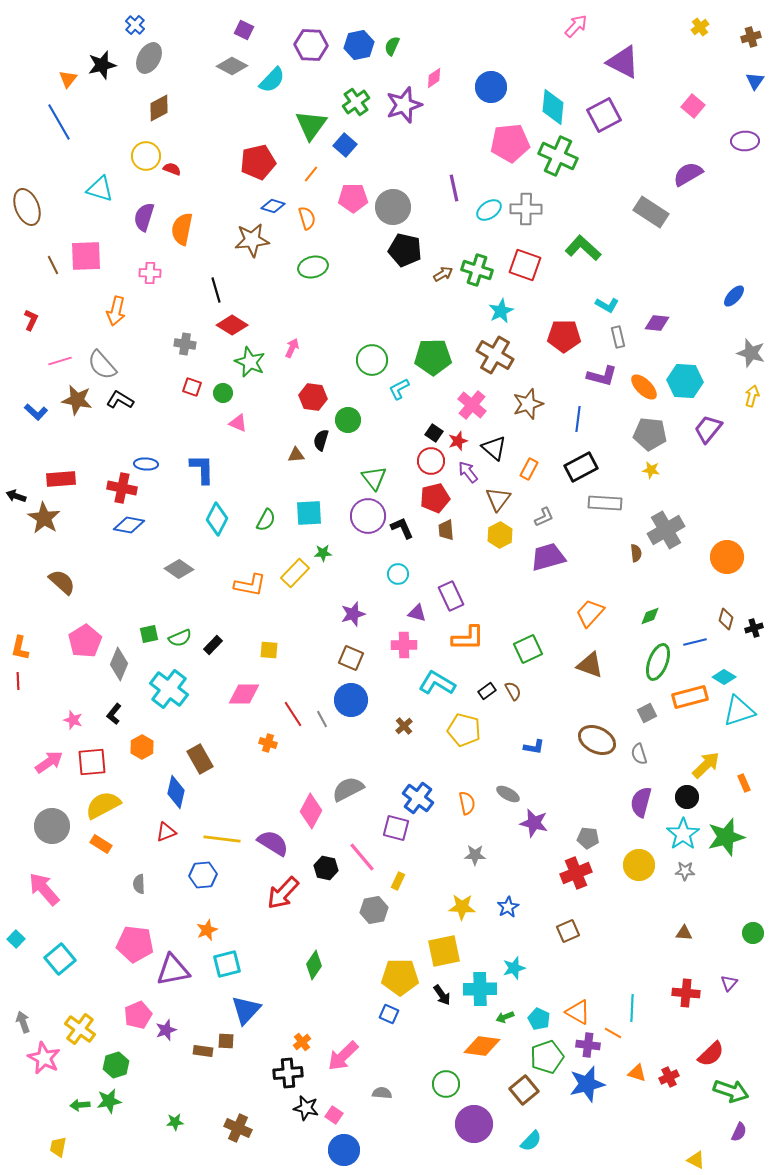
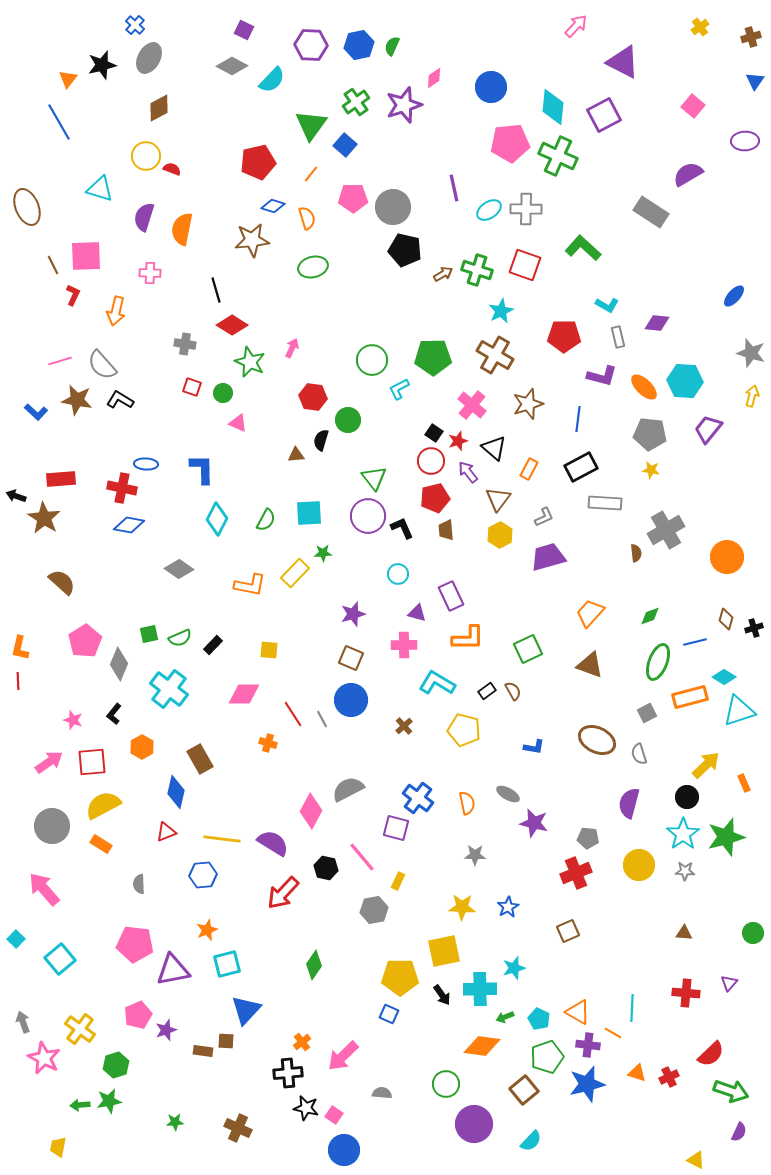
red L-shape at (31, 320): moved 42 px right, 25 px up
purple semicircle at (641, 802): moved 12 px left, 1 px down
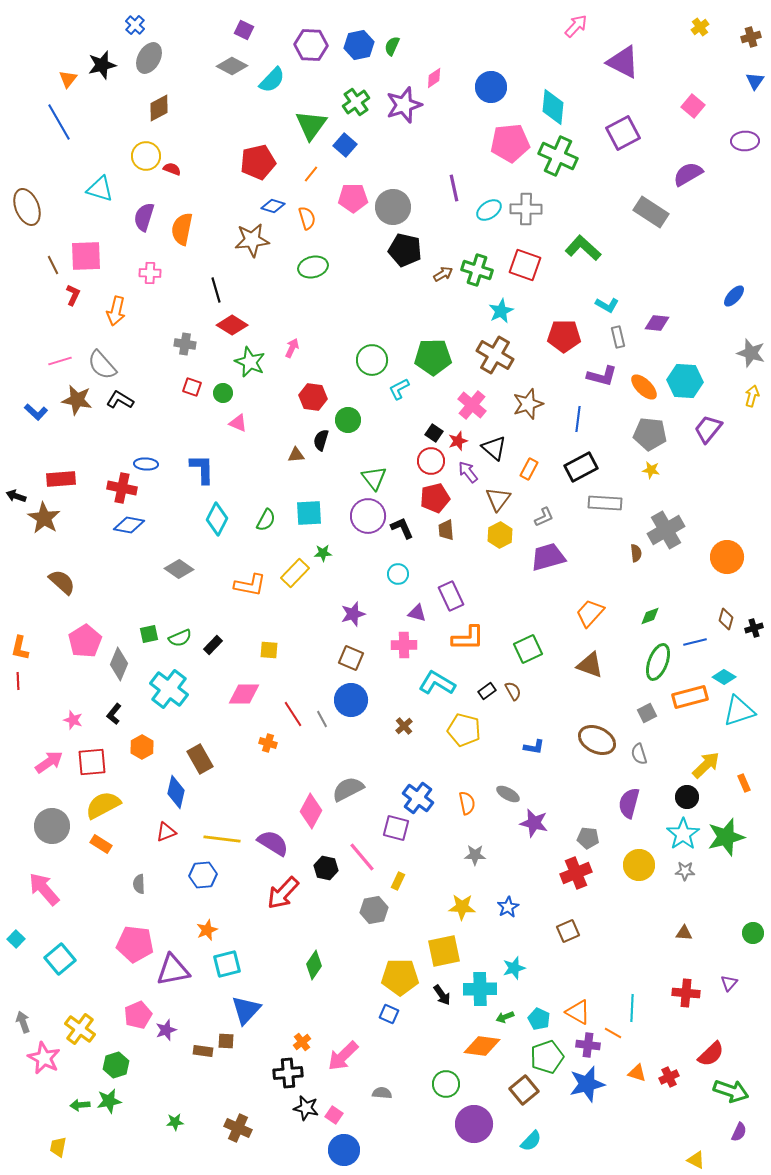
purple square at (604, 115): moved 19 px right, 18 px down
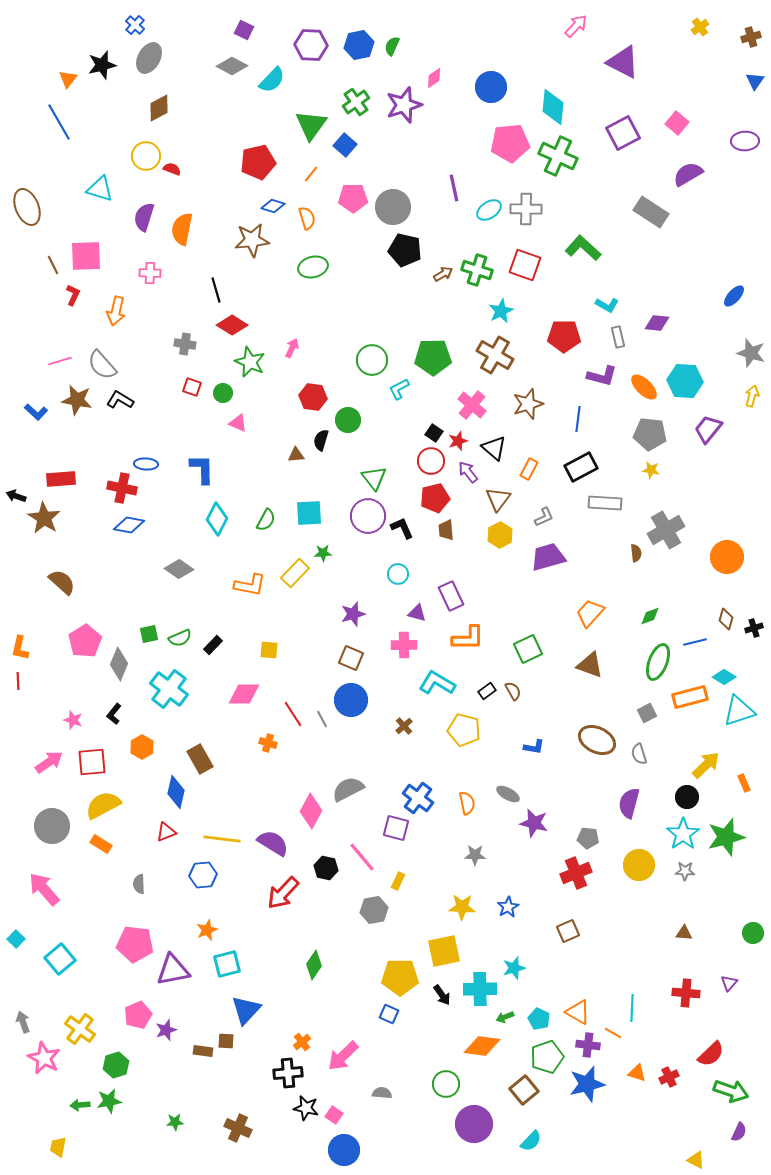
pink square at (693, 106): moved 16 px left, 17 px down
